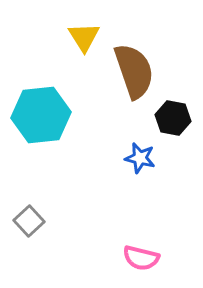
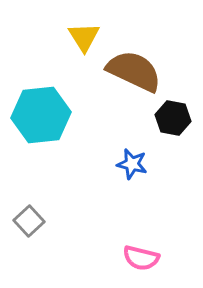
brown semicircle: rotated 46 degrees counterclockwise
blue star: moved 8 px left, 6 px down
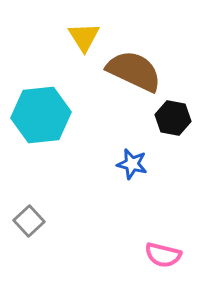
pink semicircle: moved 22 px right, 3 px up
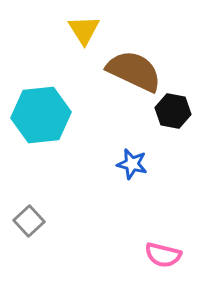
yellow triangle: moved 7 px up
black hexagon: moved 7 px up
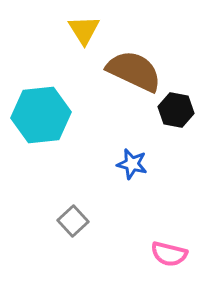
black hexagon: moved 3 px right, 1 px up
gray square: moved 44 px right
pink semicircle: moved 6 px right, 1 px up
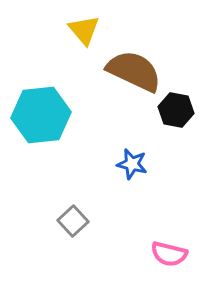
yellow triangle: rotated 8 degrees counterclockwise
